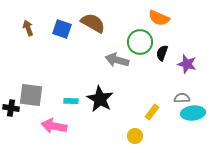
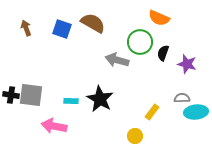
brown arrow: moved 2 px left
black semicircle: moved 1 px right
black cross: moved 13 px up
cyan ellipse: moved 3 px right, 1 px up
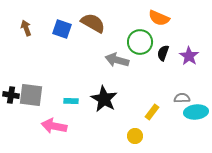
purple star: moved 2 px right, 8 px up; rotated 18 degrees clockwise
black star: moved 4 px right
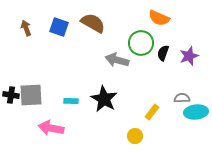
blue square: moved 3 px left, 2 px up
green circle: moved 1 px right, 1 px down
purple star: rotated 18 degrees clockwise
gray square: rotated 10 degrees counterclockwise
pink arrow: moved 3 px left, 2 px down
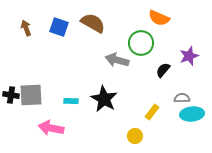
black semicircle: moved 17 px down; rotated 21 degrees clockwise
cyan ellipse: moved 4 px left, 2 px down
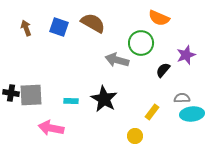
purple star: moved 3 px left, 1 px up
black cross: moved 2 px up
